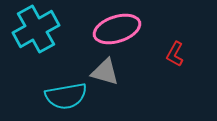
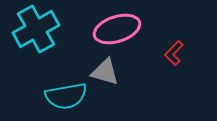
red L-shape: moved 1 px left, 1 px up; rotated 15 degrees clockwise
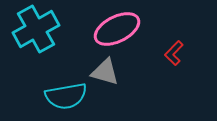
pink ellipse: rotated 9 degrees counterclockwise
